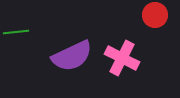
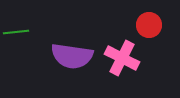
red circle: moved 6 px left, 10 px down
purple semicircle: rotated 33 degrees clockwise
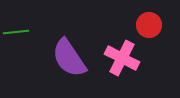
purple semicircle: moved 3 px left, 2 px down; rotated 48 degrees clockwise
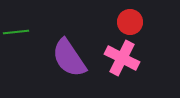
red circle: moved 19 px left, 3 px up
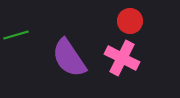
red circle: moved 1 px up
green line: moved 3 px down; rotated 10 degrees counterclockwise
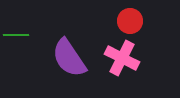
green line: rotated 15 degrees clockwise
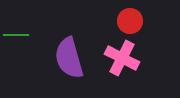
purple semicircle: rotated 18 degrees clockwise
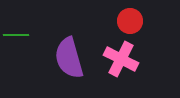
pink cross: moved 1 px left, 1 px down
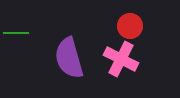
red circle: moved 5 px down
green line: moved 2 px up
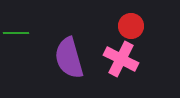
red circle: moved 1 px right
